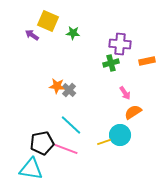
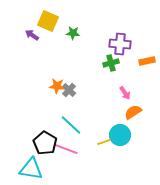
black pentagon: moved 3 px right; rotated 30 degrees counterclockwise
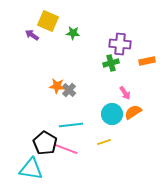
cyan line: rotated 50 degrees counterclockwise
cyan circle: moved 8 px left, 21 px up
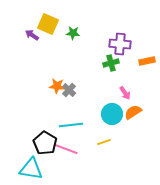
yellow square: moved 3 px down
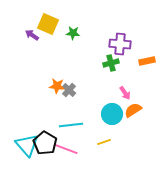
orange semicircle: moved 2 px up
cyan triangle: moved 4 px left, 24 px up; rotated 40 degrees clockwise
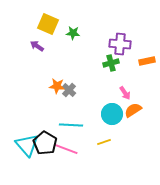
purple arrow: moved 5 px right, 11 px down
cyan line: rotated 10 degrees clockwise
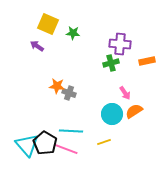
gray cross: moved 3 px down; rotated 24 degrees counterclockwise
orange semicircle: moved 1 px right, 1 px down
cyan line: moved 6 px down
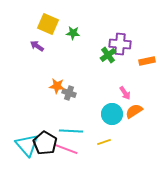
green cross: moved 3 px left, 8 px up; rotated 21 degrees counterclockwise
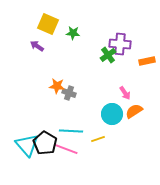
yellow line: moved 6 px left, 3 px up
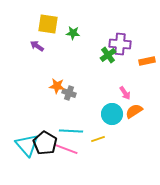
yellow square: rotated 15 degrees counterclockwise
